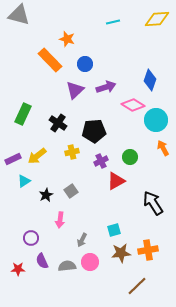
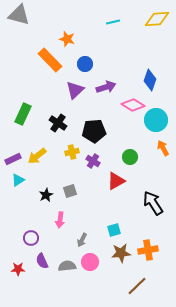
purple cross: moved 8 px left; rotated 32 degrees counterclockwise
cyan triangle: moved 6 px left, 1 px up
gray square: moved 1 px left; rotated 16 degrees clockwise
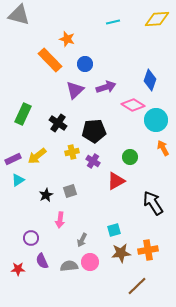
gray semicircle: moved 2 px right
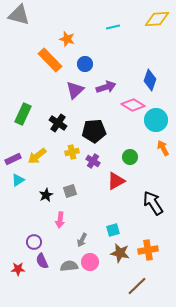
cyan line: moved 5 px down
cyan square: moved 1 px left
purple circle: moved 3 px right, 4 px down
brown star: moved 1 px left; rotated 18 degrees clockwise
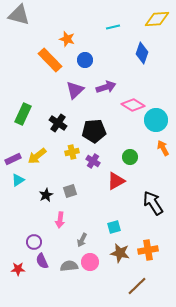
blue circle: moved 4 px up
blue diamond: moved 8 px left, 27 px up
cyan square: moved 1 px right, 3 px up
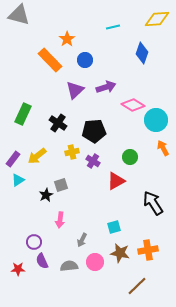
orange star: rotated 21 degrees clockwise
purple rectangle: rotated 28 degrees counterclockwise
gray square: moved 9 px left, 6 px up
pink circle: moved 5 px right
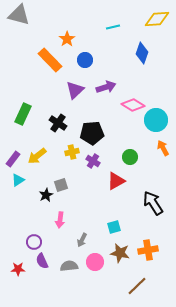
black pentagon: moved 2 px left, 2 px down
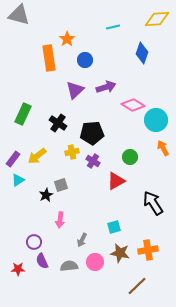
orange rectangle: moved 1 px left, 2 px up; rotated 35 degrees clockwise
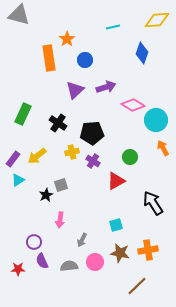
yellow diamond: moved 1 px down
cyan square: moved 2 px right, 2 px up
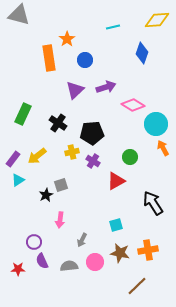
cyan circle: moved 4 px down
